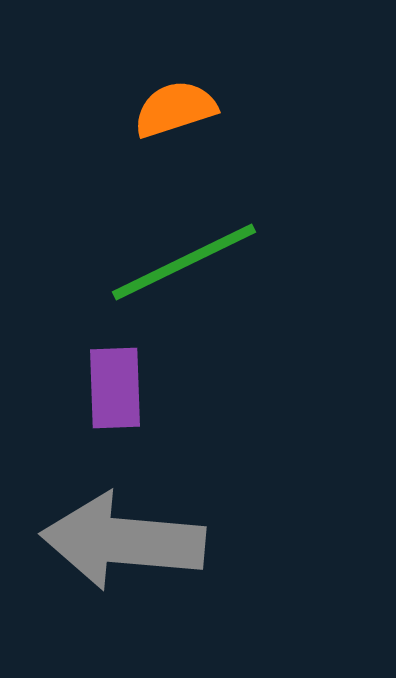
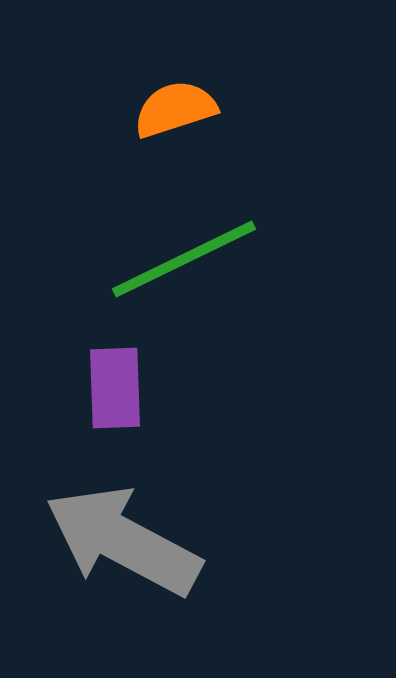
green line: moved 3 px up
gray arrow: rotated 23 degrees clockwise
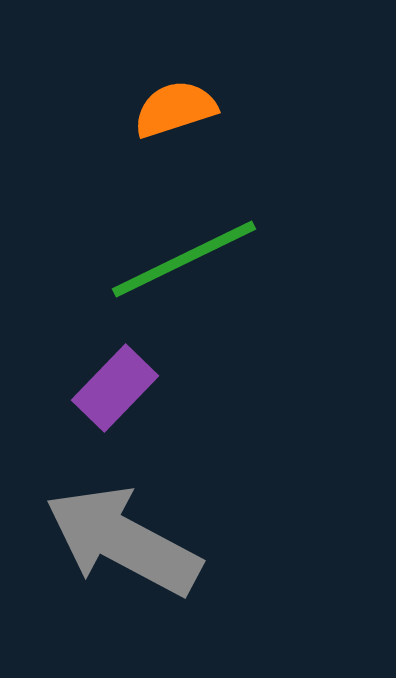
purple rectangle: rotated 46 degrees clockwise
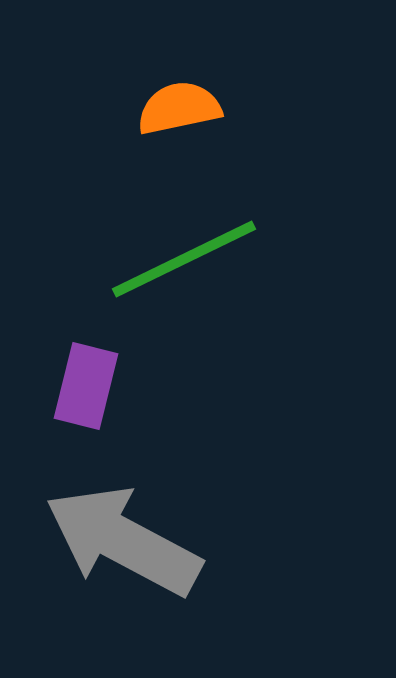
orange semicircle: moved 4 px right, 1 px up; rotated 6 degrees clockwise
purple rectangle: moved 29 px left, 2 px up; rotated 30 degrees counterclockwise
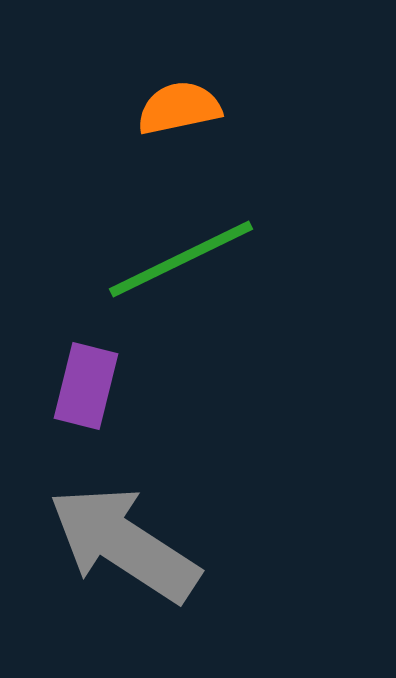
green line: moved 3 px left
gray arrow: moved 1 px right, 3 px down; rotated 5 degrees clockwise
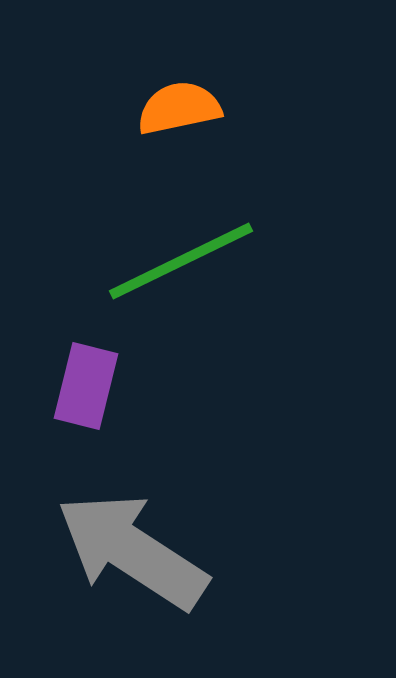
green line: moved 2 px down
gray arrow: moved 8 px right, 7 px down
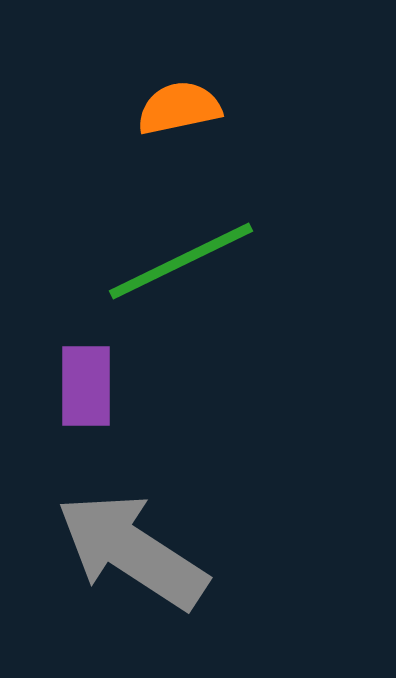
purple rectangle: rotated 14 degrees counterclockwise
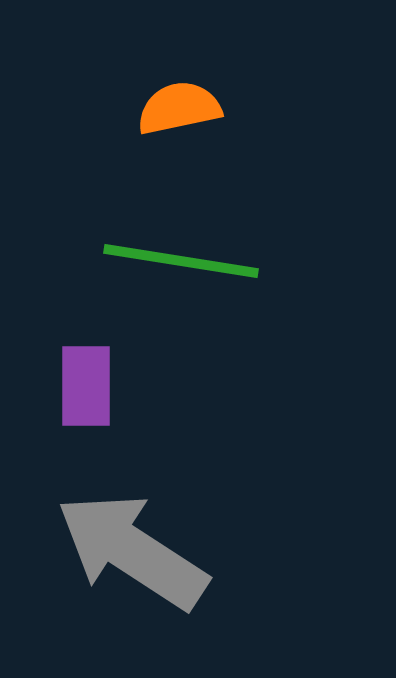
green line: rotated 35 degrees clockwise
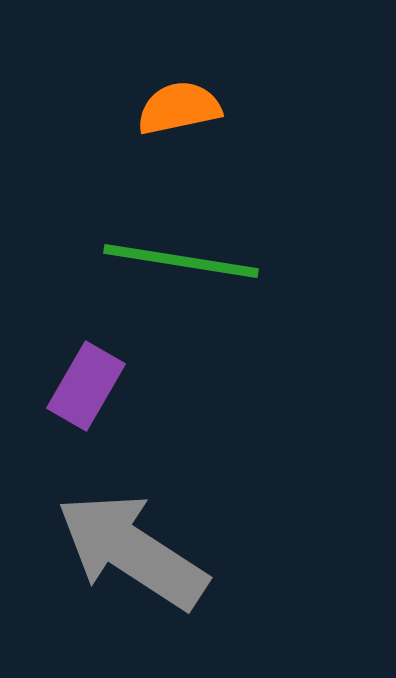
purple rectangle: rotated 30 degrees clockwise
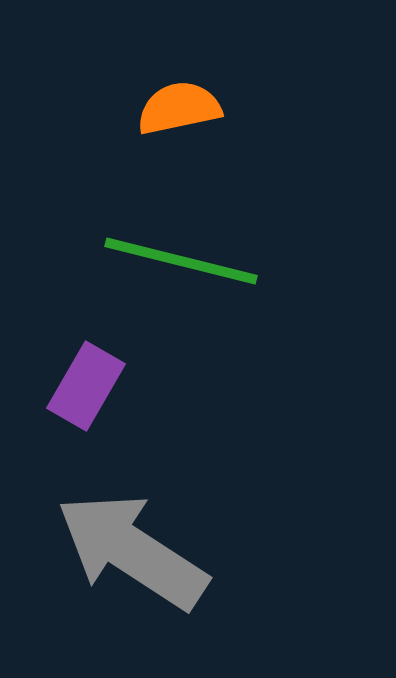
green line: rotated 5 degrees clockwise
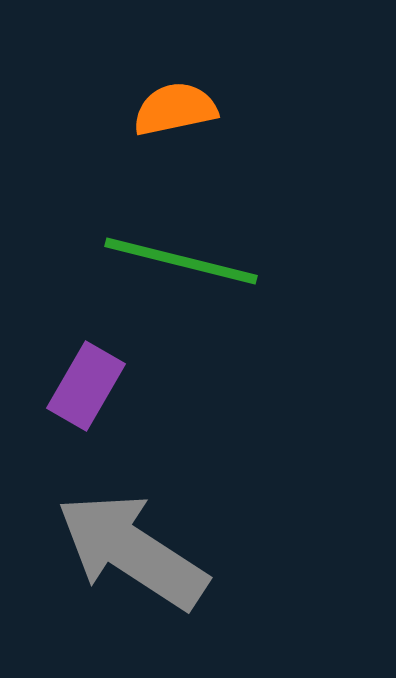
orange semicircle: moved 4 px left, 1 px down
